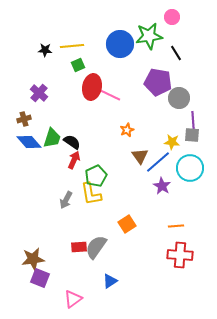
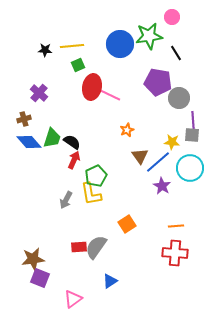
red cross: moved 5 px left, 2 px up
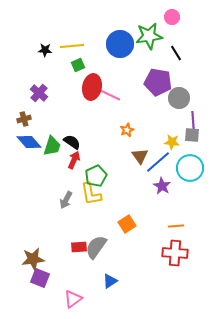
green trapezoid: moved 8 px down
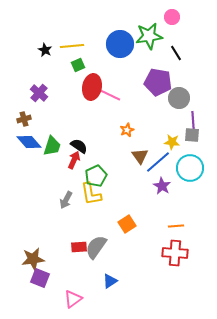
black star: rotated 24 degrees clockwise
black semicircle: moved 7 px right, 4 px down
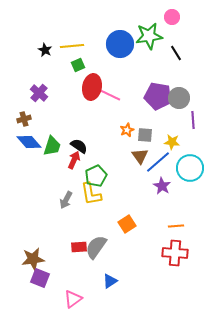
purple pentagon: moved 14 px down
gray square: moved 47 px left
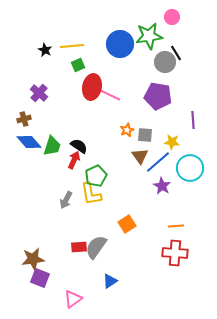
gray circle: moved 14 px left, 36 px up
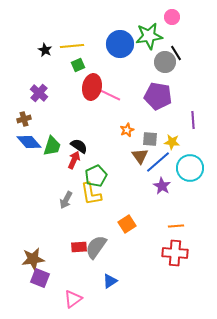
gray square: moved 5 px right, 4 px down
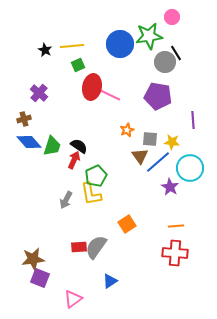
purple star: moved 8 px right, 1 px down
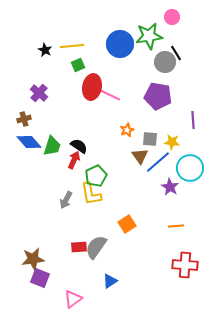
red cross: moved 10 px right, 12 px down
